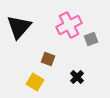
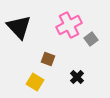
black triangle: rotated 24 degrees counterclockwise
gray square: rotated 16 degrees counterclockwise
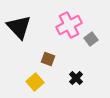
black cross: moved 1 px left, 1 px down
yellow square: rotated 18 degrees clockwise
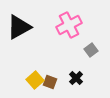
black triangle: rotated 44 degrees clockwise
gray square: moved 11 px down
brown square: moved 2 px right, 23 px down
yellow square: moved 2 px up
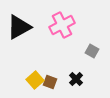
pink cross: moved 7 px left
gray square: moved 1 px right, 1 px down; rotated 24 degrees counterclockwise
black cross: moved 1 px down
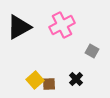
brown square: moved 1 px left, 2 px down; rotated 24 degrees counterclockwise
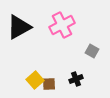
black cross: rotated 24 degrees clockwise
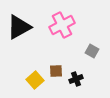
brown square: moved 7 px right, 13 px up
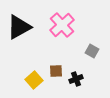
pink cross: rotated 15 degrees counterclockwise
yellow square: moved 1 px left
